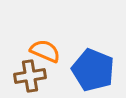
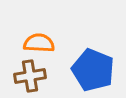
orange semicircle: moved 6 px left, 8 px up; rotated 20 degrees counterclockwise
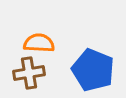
brown cross: moved 1 px left, 3 px up
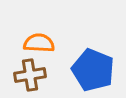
brown cross: moved 1 px right, 2 px down
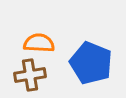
blue pentagon: moved 2 px left, 7 px up
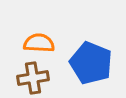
brown cross: moved 3 px right, 3 px down
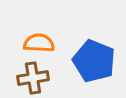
blue pentagon: moved 3 px right, 2 px up
